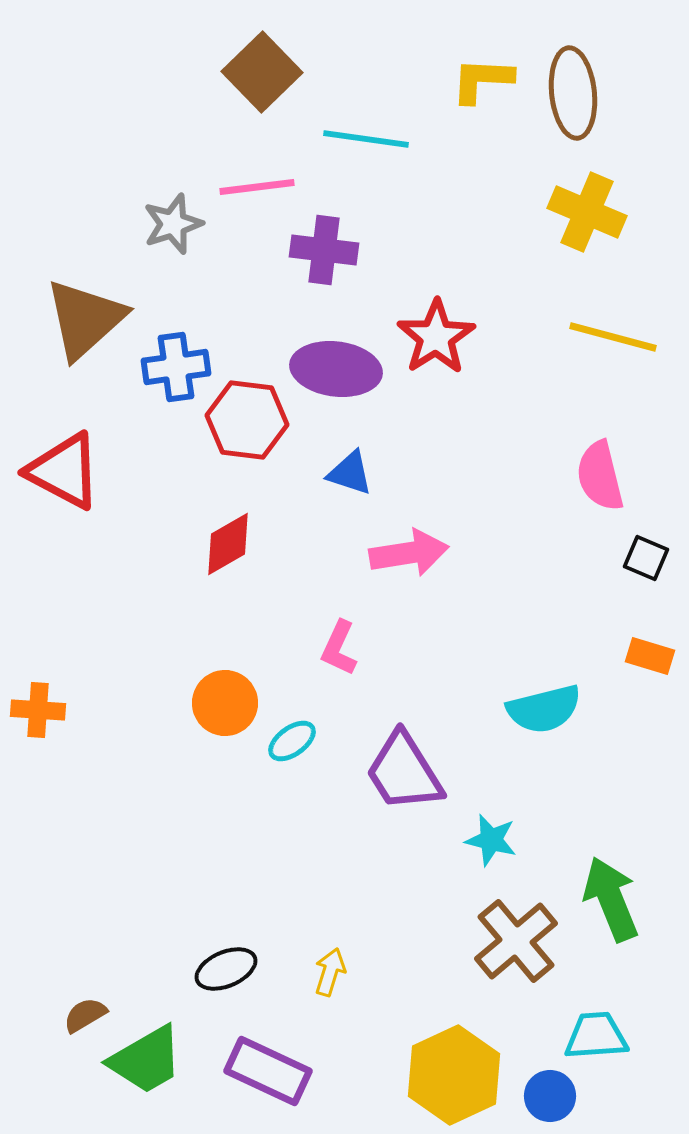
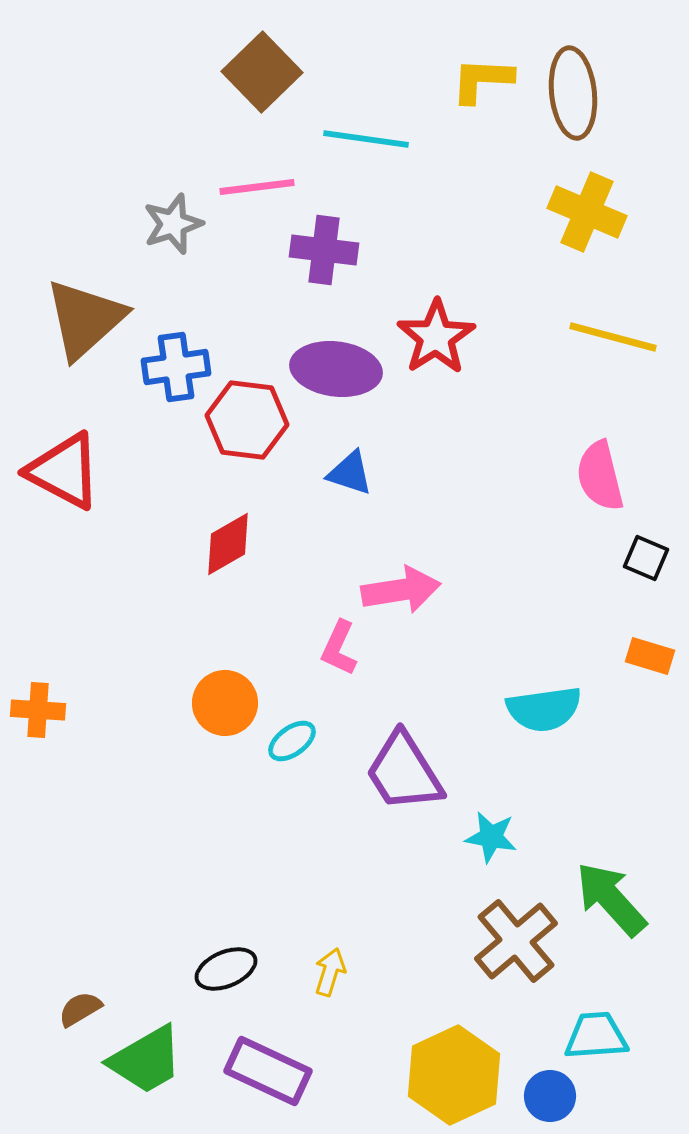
pink arrow: moved 8 px left, 37 px down
cyan semicircle: rotated 6 degrees clockwise
cyan star: moved 3 px up; rotated 4 degrees counterclockwise
green arrow: rotated 20 degrees counterclockwise
brown semicircle: moved 5 px left, 6 px up
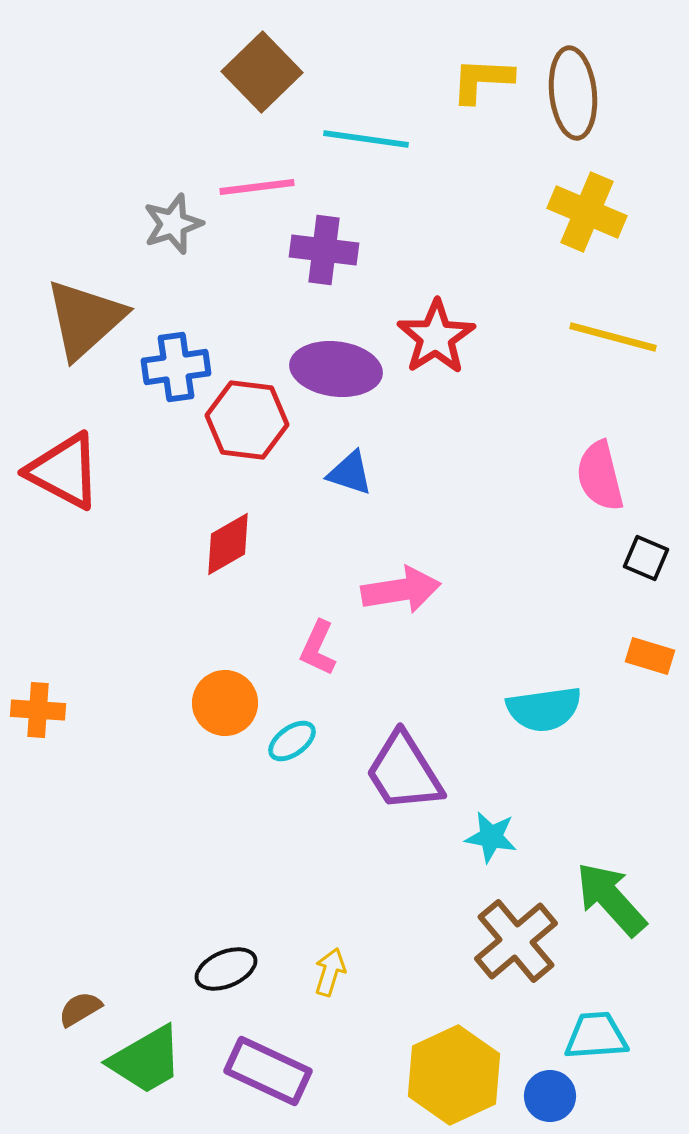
pink L-shape: moved 21 px left
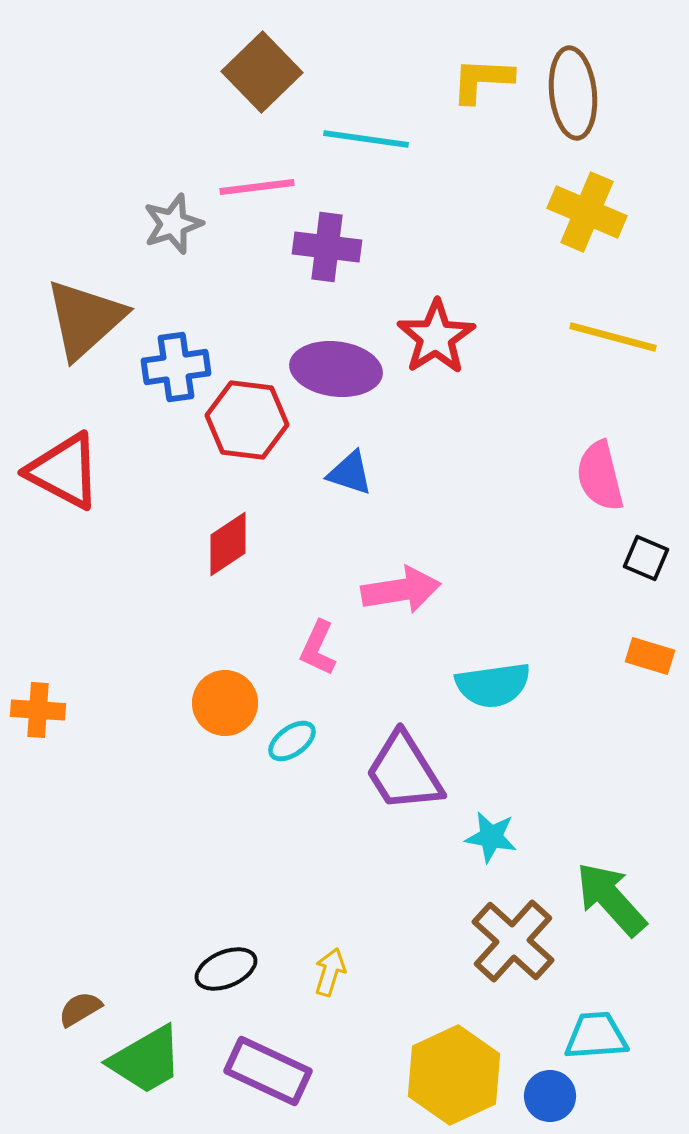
purple cross: moved 3 px right, 3 px up
red diamond: rotated 4 degrees counterclockwise
cyan semicircle: moved 51 px left, 24 px up
brown cross: moved 3 px left; rotated 8 degrees counterclockwise
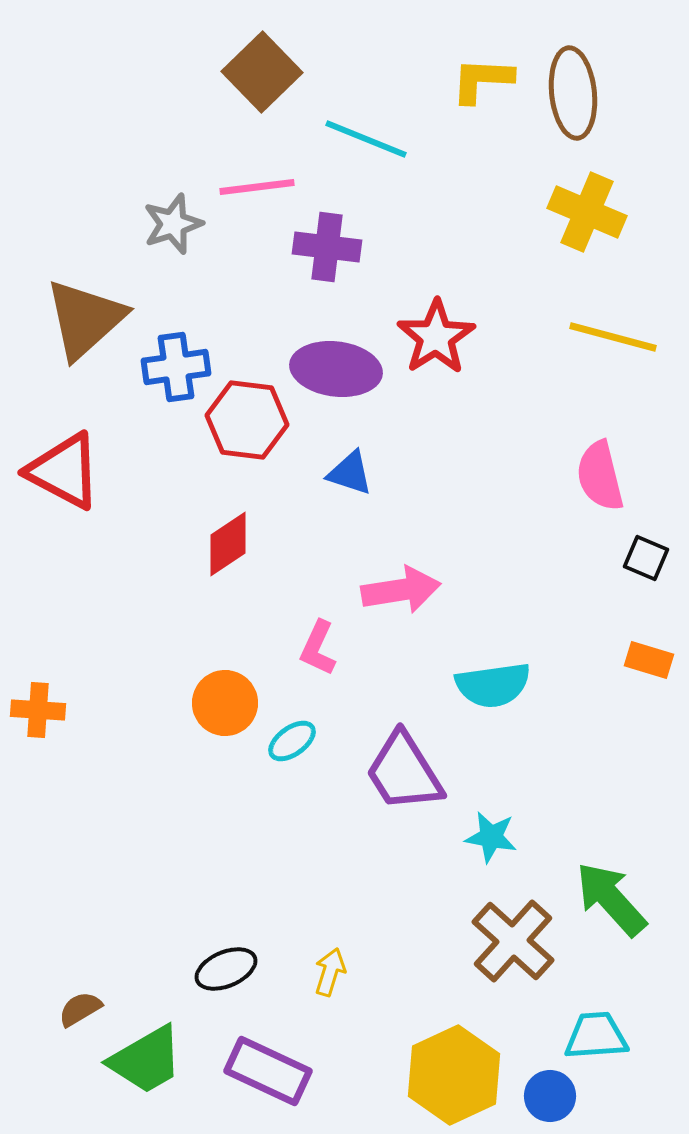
cyan line: rotated 14 degrees clockwise
orange rectangle: moved 1 px left, 4 px down
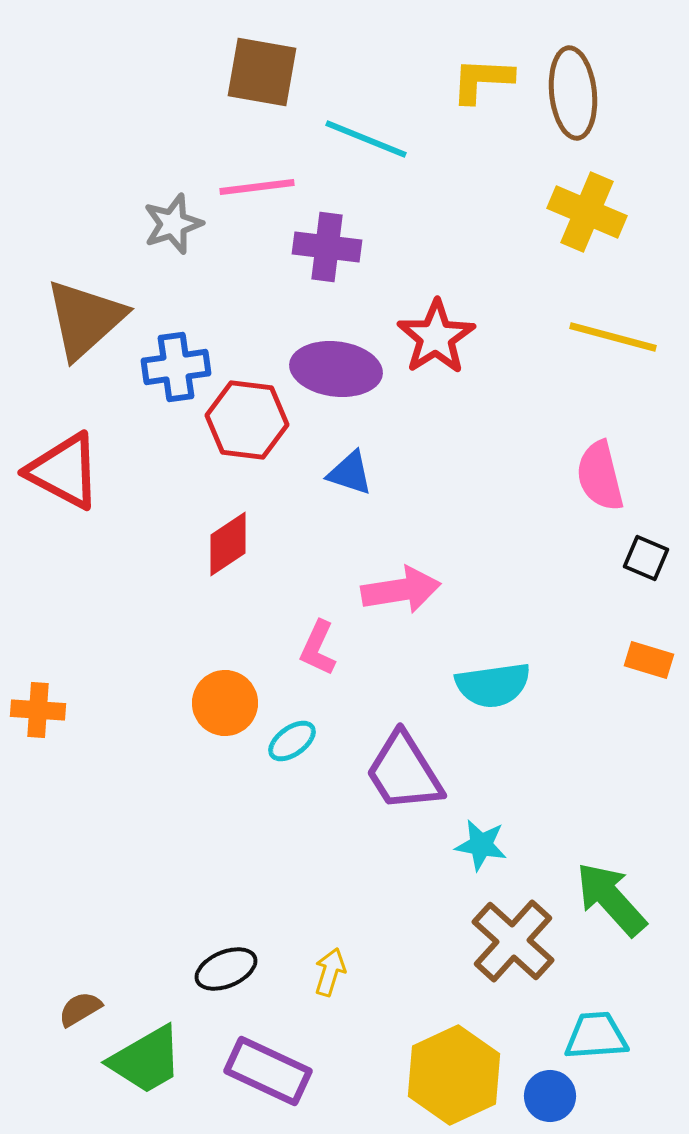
brown square: rotated 36 degrees counterclockwise
cyan star: moved 10 px left, 8 px down
